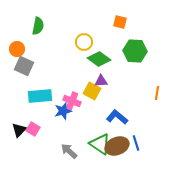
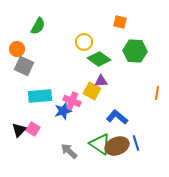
green semicircle: rotated 18 degrees clockwise
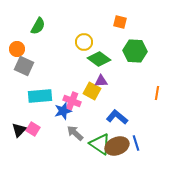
gray arrow: moved 6 px right, 18 px up
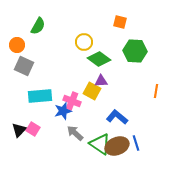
orange circle: moved 4 px up
orange line: moved 1 px left, 2 px up
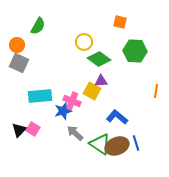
gray square: moved 5 px left, 3 px up
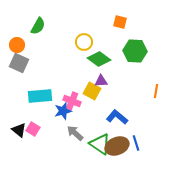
black triangle: rotated 35 degrees counterclockwise
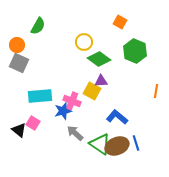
orange square: rotated 16 degrees clockwise
green hexagon: rotated 20 degrees clockwise
pink square: moved 6 px up
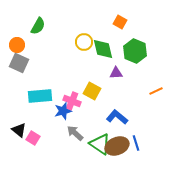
green diamond: moved 4 px right, 10 px up; rotated 40 degrees clockwise
purple triangle: moved 15 px right, 8 px up
orange line: rotated 56 degrees clockwise
pink square: moved 15 px down
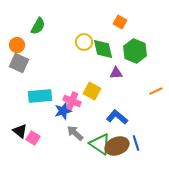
black triangle: moved 1 px right, 1 px down
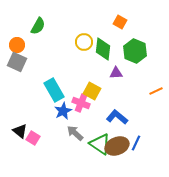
green diamond: rotated 20 degrees clockwise
gray square: moved 2 px left, 1 px up
cyan rectangle: moved 14 px right, 6 px up; rotated 65 degrees clockwise
pink cross: moved 9 px right, 2 px down
blue star: rotated 12 degrees counterclockwise
blue line: rotated 42 degrees clockwise
